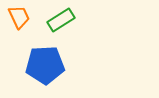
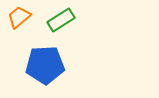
orange trapezoid: rotated 105 degrees counterclockwise
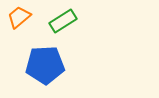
green rectangle: moved 2 px right, 1 px down
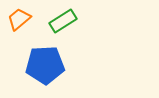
orange trapezoid: moved 2 px down
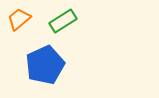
blue pentagon: rotated 21 degrees counterclockwise
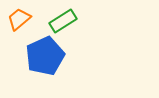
blue pentagon: moved 9 px up
